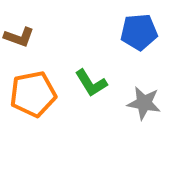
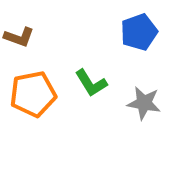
blue pentagon: rotated 15 degrees counterclockwise
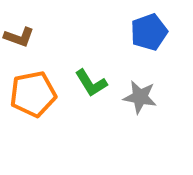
blue pentagon: moved 10 px right
gray star: moved 4 px left, 6 px up
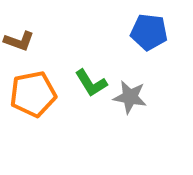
blue pentagon: rotated 27 degrees clockwise
brown L-shape: moved 4 px down
gray star: moved 10 px left
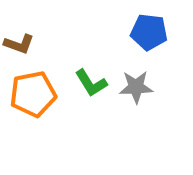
brown L-shape: moved 3 px down
gray star: moved 6 px right, 10 px up; rotated 12 degrees counterclockwise
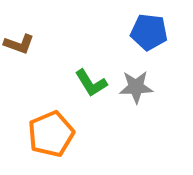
orange pentagon: moved 18 px right, 40 px down; rotated 12 degrees counterclockwise
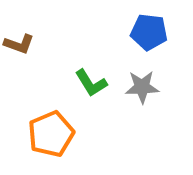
gray star: moved 6 px right
